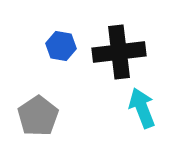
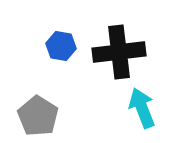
gray pentagon: rotated 6 degrees counterclockwise
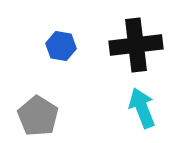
black cross: moved 17 px right, 7 px up
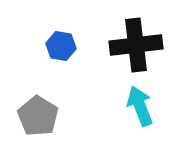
cyan arrow: moved 2 px left, 2 px up
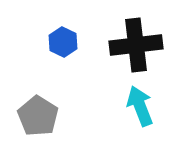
blue hexagon: moved 2 px right, 4 px up; rotated 16 degrees clockwise
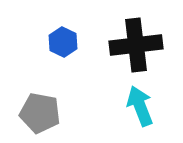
gray pentagon: moved 2 px right, 3 px up; rotated 21 degrees counterclockwise
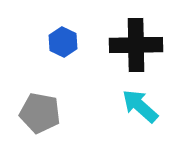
black cross: rotated 6 degrees clockwise
cyan arrow: rotated 27 degrees counterclockwise
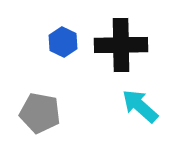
black cross: moved 15 px left
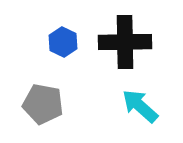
black cross: moved 4 px right, 3 px up
gray pentagon: moved 3 px right, 9 px up
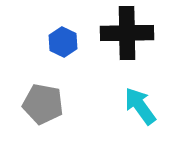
black cross: moved 2 px right, 9 px up
cyan arrow: rotated 12 degrees clockwise
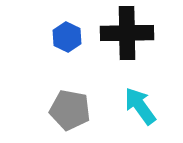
blue hexagon: moved 4 px right, 5 px up
gray pentagon: moved 27 px right, 6 px down
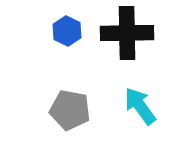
blue hexagon: moved 6 px up
